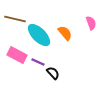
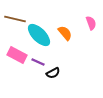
black semicircle: rotated 104 degrees clockwise
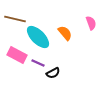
cyan ellipse: moved 1 px left, 2 px down
purple line: moved 1 px down
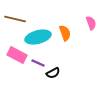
orange semicircle: rotated 21 degrees clockwise
cyan ellipse: rotated 60 degrees counterclockwise
